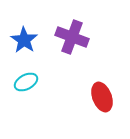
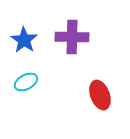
purple cross: rotated 20 degrees counterclockwise
red ellipse: moved 2 px left, 2 px up
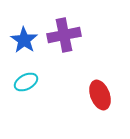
purple cross: moved 8 px left, 2 px up; rotated 12 degrees counterclockwise
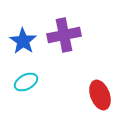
blue star: moved 1 px left, 1 px down
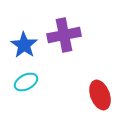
blue star: moved 1 px right, 4 px down
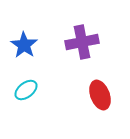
purple cross: moved 18 px right, 7 px down
cyan ellipse: moved 8 px down; rotated 10 degrees counterclockwise
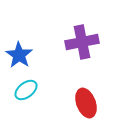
blue star: moved 5 px left, 10 px down
red ellipse: moved 14 px left, 8 px down
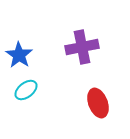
purple cross: moved 5 px down
red ellipse: moved 12 px right
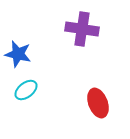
purple cross: moved 18 px up; rotated 20 degrees clockwise
blue star: moved 1 px left, 1 px up; rotated 20 degrees counterclockwise
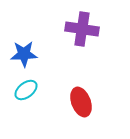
blue star: moved 6 px right; rotated 16 degrees counterclockwise
red ellipse: moved 17 px left, 1 px up
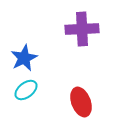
purple cross: rotated 12 degrees counterclockwise
blue star: moved 4 px down; rotated 24 degrees counterclockwise
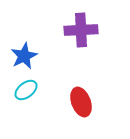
purple cross: moved 1 px left, 1 px down
blue star: moved 2 px up
